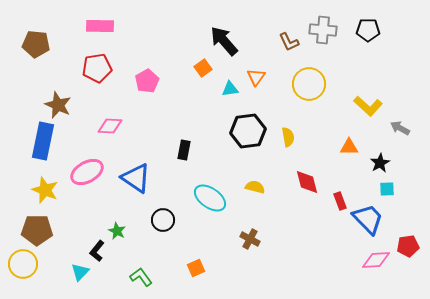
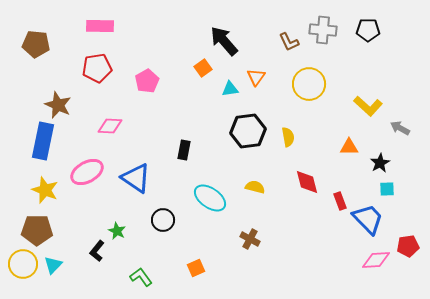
cyan triangle at (80, 272): moved 27 px left, 7 px up
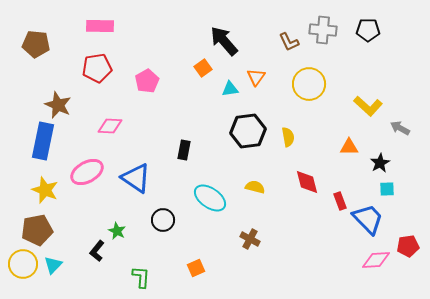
brown pentagon at (37, 230): rotated 12 degrees counterclockwise
green L-shape at (141, 277): rotated 40 degrees clockwise
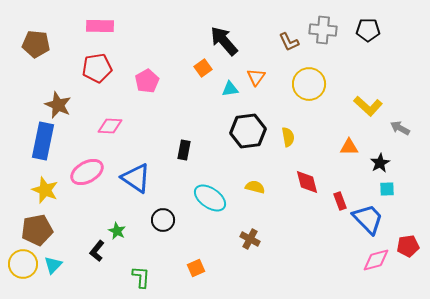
pink diamond at (376, 260): rotated 12 degrees counterclockwise
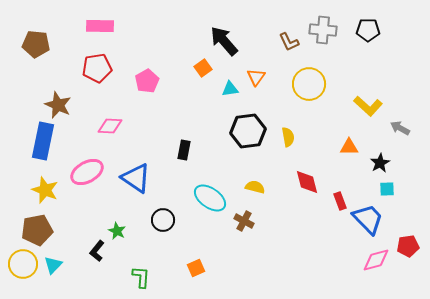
brown cross at (250, 239): moved 6 px left, 18 px up
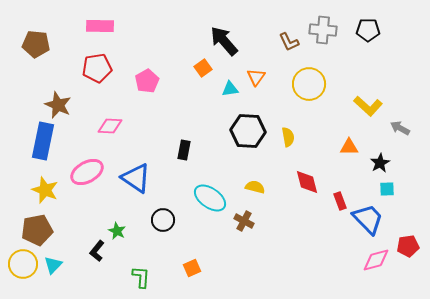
black hexagon at (248, 131): rotated 12 degrees clockwise
orange square at (196, 268): moved 4 px left
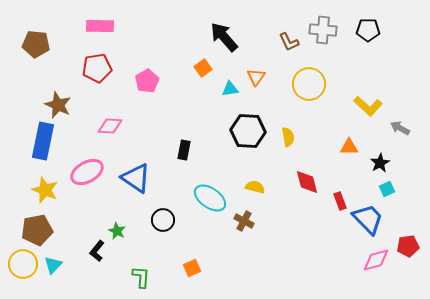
black arrow at (224, 41): moved 4 px up
cyan square at (387, 189): rotated 21 degrees counterclockwise
